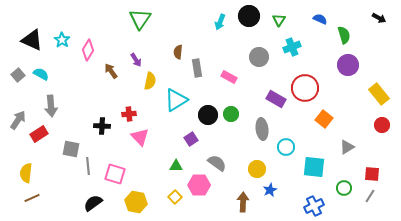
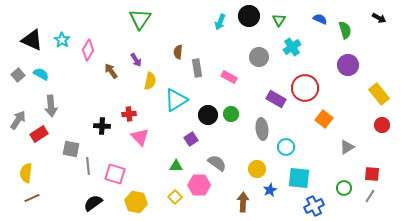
green semicircle at (344, 35): moved 1 px right, 5 px up
cyan cross at (292, 47): rotated 12 degrees counterclockwise
cyan square at (314, 167): moved 15 px left, 11 px down
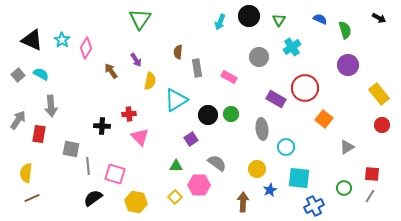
pink diamond at (88, 50): moved 2 px left, 2 px up
red rectangle at (39, 134): rotated 48 degrees counterclockwise
black semicircle at (93, 203): moved 5 px up
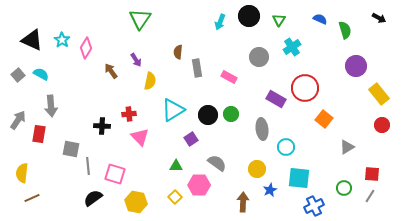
purple circle at (348, 65): moved 8 px right, 1 px down
cyan triangle at (176, 100): moved 3 px left, 10 px down
yellow semicircle at (26, 173): moved 4 px left
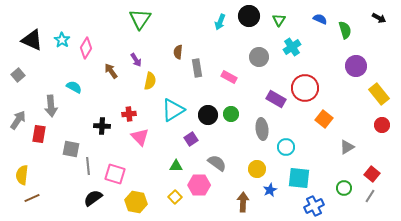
cyan semicircle at (41, 74): moved 33 px right, 13 px down
yellow semicircle at (22, 173): moved 2 px down
red square at (372, 174): rotated 35 degrees clockwise
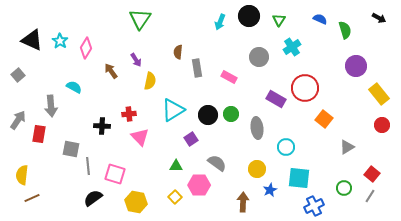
cyan star at (62, 40): moved 2 px left, 1 px down
gray ellipse at (262, 129): moved 5 px left, 1 px up
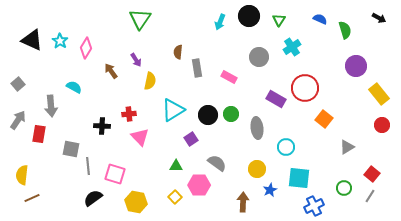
gray square at (18, 75): moved 9 px down
